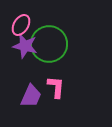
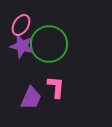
purple star: moved 3 px left
purple trapezoid: moved 2 px down
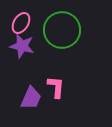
pink ellipse: moved 2 px up
green circle: moved 13 px right, 14 px up
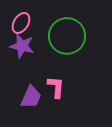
green circle: moved 5 px right, 6 px down
purple trapezoid: moved 1 px up
